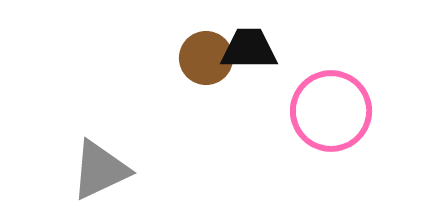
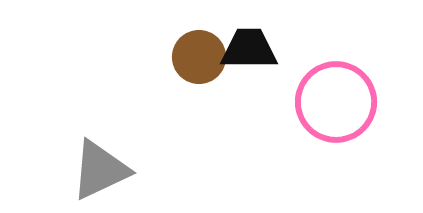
brown circle: moved 7 px left, 1 px up
pink circle: moved 5 px right, 9 px up
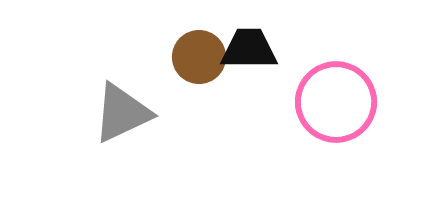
gray triangle: moved 22 px right, 57 px up
